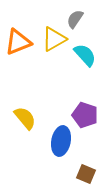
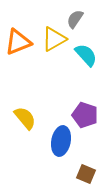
cyan semicircle: moved 1 px right
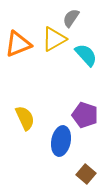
gray semicircle: moved 4 px left, 1 px up
orange triangle: moved 2 px down
yellow semicircle: rotated 15 degrees clockwise
brown square: rotated 18 degrees clockwise
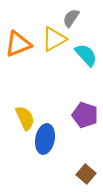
blue ellipse: moved 16 px left, 2 px up
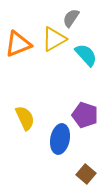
blue ellipse: moved 15 px right
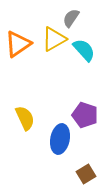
orange triangle: rotated 12 degrees counterclockwise
cyan semicircle: moved 2 px left, 5 px up
brown square: rotated 18 degrees clockwise
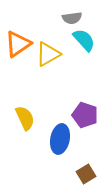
gray semicircle: moved 1 px right; rotated 132 degrees counterclockwise
yellow triangle: moved 6 px left, 15 px down
cyan semicircle: moved 10 px up
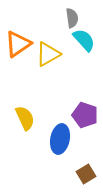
gray semicircle: rotated 90 degrees counterclockwise
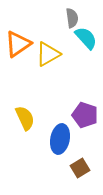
cyan semicircle: moved 2 px right, 2 px up
brown square: moved 6 px left, 6 px up
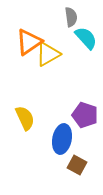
gray semicircle: moved 1 px left, 1 px up
orange triangle: moved 11 px right, 2 px up
blue ellipse: moved 2 px right
brown square: moved 3 px left, 3 px up; rotated 30 degrees counterclockwise
